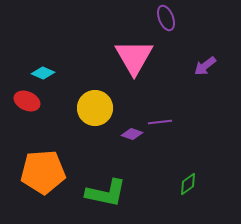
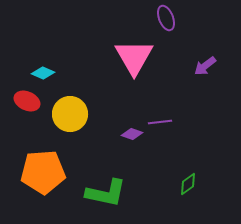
yellow circle: moved 25 px left, 6 px down
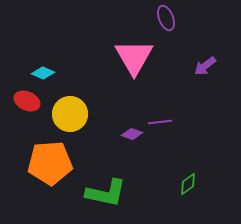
orange pentagon: moved 7 px right, 9 px up
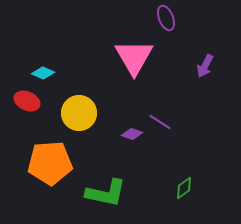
purple arrow: rotated 25 degrees counterclockwise
yellow circle: moved 9 px right, 1 px up
purple line: rotated 40 degrees clockwise
green diamond: moved 4 px left, 4 px down
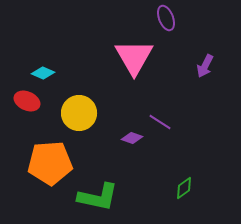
purple diamond: moved 4 px down
green L-shape: moved 8 px left, 4 px down
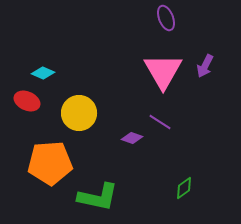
pink triangle: moved 29 px right, 14 px down
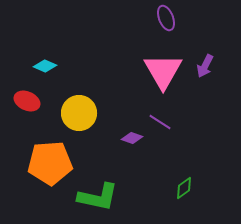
cyan diamond: moved 2 px right, 7 px up
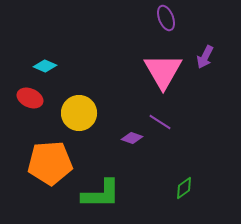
purple arrow: moved 9 px up
red ellipse: moved 3 px right, 3 px up
green L-shape: moved 3 px right, 3 px up; rotated 12 degrees counterclockwise
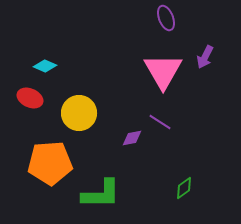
purple diamond: rotated 30 degrees counterclockwise
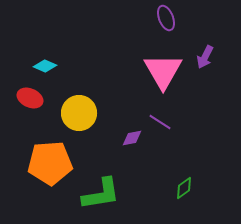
green L-shape: rotated 9 degrees counterclockwise
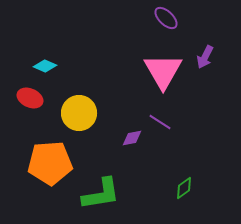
purple ellipse: rotated 25 degrees counterclockwise
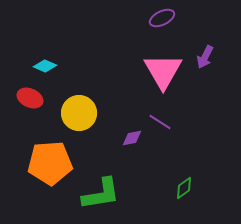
purple ellipse: moved 4 px left; rotated 70 degrees counterclockwise
